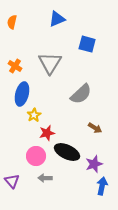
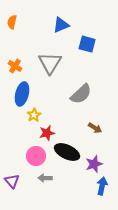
blue triangle: moved 4 px right, 6 px down
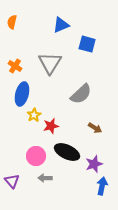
red star: moved 4 px right, 7 px up
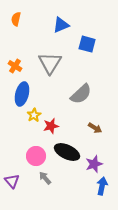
orange semicircle: moved 4 px right, 3 px up
gray arrow: rotated 48 degrees clockwise
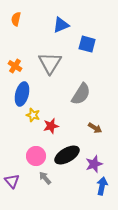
gray semicircle: rotated 15 degrees counterclockwise
yellow star: moved 1 px left; rotated 24 degrees counterclockwise
black ellipse: moved 3 px down; rotated 55 degrees counterclockwise
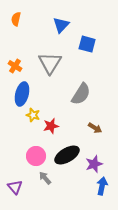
blue triangle: rotated 24 degrees counterclockwise
purple triangle: moved 3 px right, 6 px down
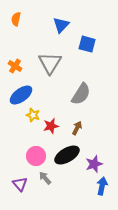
blue ellipse: moved 1 px left, 1 px down; rotated 40 degrees clockwise
brown arrow: moved 18 px left; rotated 96 degrees counterclockwise
purple triangle: moved 5 px right, 3 px up
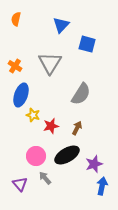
blue ellipse: rotated 35 degrees counterclockwise
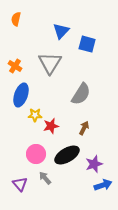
blue triangle: moved 6 px down
yellow star: moved 2 px right; rotated 16 degrees counterclockwise
brown arrow: moved 7 px right
pink circle: moved 2 px up
blue arrow: moved 1 px right, 1 px up; rotated 60 degrees clockwise
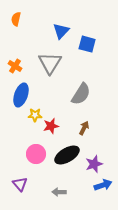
gray arrow: moved 14 px right, 14 px down; rotated 48 degrees counterclockwise
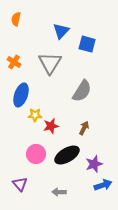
orange cross: moved 1 px left, 4 px up
gray semicircle: moved 1 px right, 3 px up
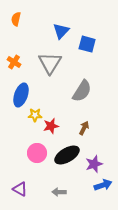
pink circle: moved 1 px right, 1 px up
purple triangle: moved 5 px down; rotated 21 degrees counterclockwise
